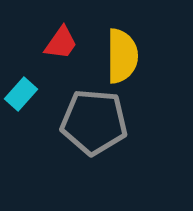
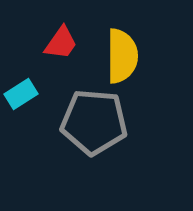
cyan rectangle: rotated 16 degrees clockwise
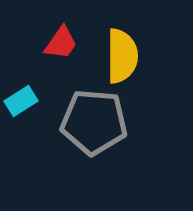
cyan rectangle: moved 7 px down
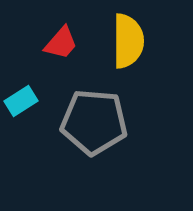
red trapezoid: rotated 6 degrees clockwise
yellow semicircle: moved 6 px right, 15 px up
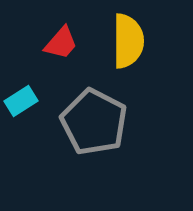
gray pentagon: rotated 22 degrees clockwise
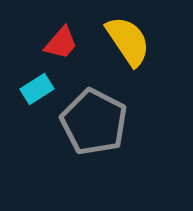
yellow semicircle: rotated 34 degrees counterclockwise
cyan rectangle: moved 16 px right, 12 px up
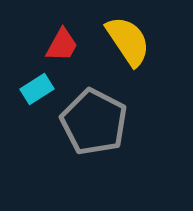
red trapezoid: moved 1 px right, 2 px down; rotated 12 degrees counterclockwise
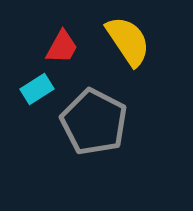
red trapezoid: moved 2 px down
